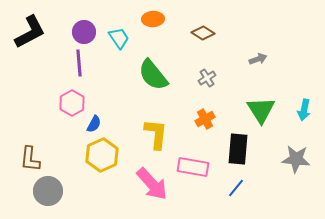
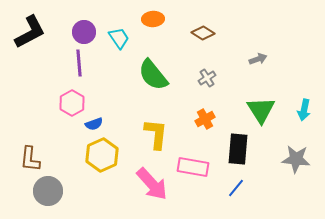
blue semicircle: rotated 42 degrees clockwise
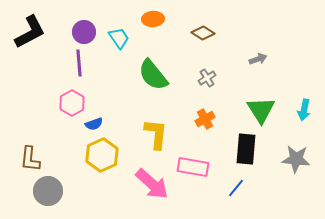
black rectangle: moved 8 px right
pink arrow: rotated 6 degrees counterclockwise
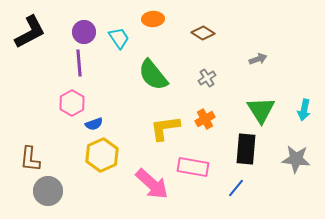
yellow L-shape: moved 9 px right, 6 px up; rotated 104 degrees counterclockwise
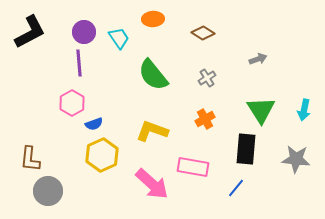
yellow L-shape: moved 13 px left, 3 px down; rotated 28 degrees clockwise
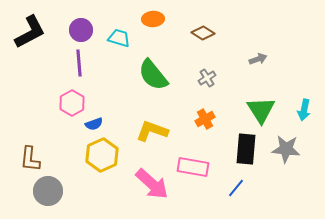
purple circle: moved 3 px left, 2 px up
cyan trapezoid: rotated 40 degrees counterclockwise
gray star: moved 10 px left, 10 px up
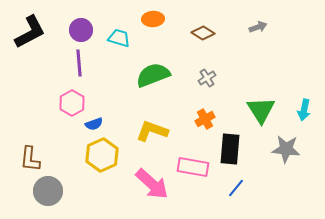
gray arrow: moved 32 px up
green semicircle: rotated 108 degrees clockwise
black rectangle: moved 16 px left
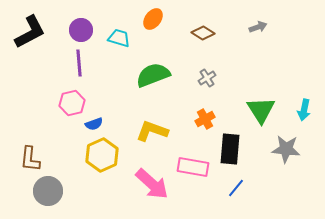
orange ellipse: rotated 50 degrees counterclockwise
pink hexagon: rotated 15 degrees clockwise
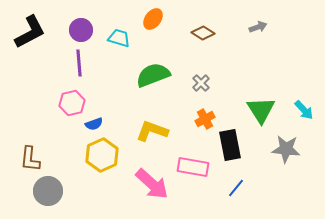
gray cross: moved 6 px left, 5 px down; rotated 12 degrees counterclockwise
cyan arrow: rotated 55 degrees counterclockwise
black rectangle: moved 4 px up; rotated 16 degrees counterclockwise
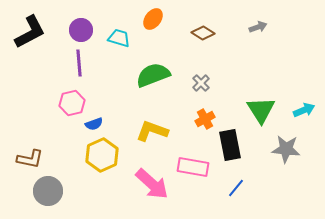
cyan arrow: rotated 70 degrees counterclockwise
brown L-shape: rotated 84 degrees counterclockwise
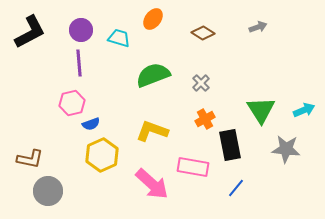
blue semicircle: moved 3 px left
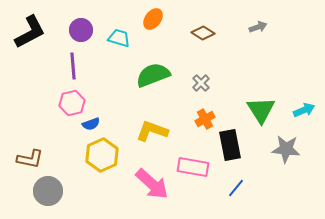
purple line: moved 6 px left, 3 px down
